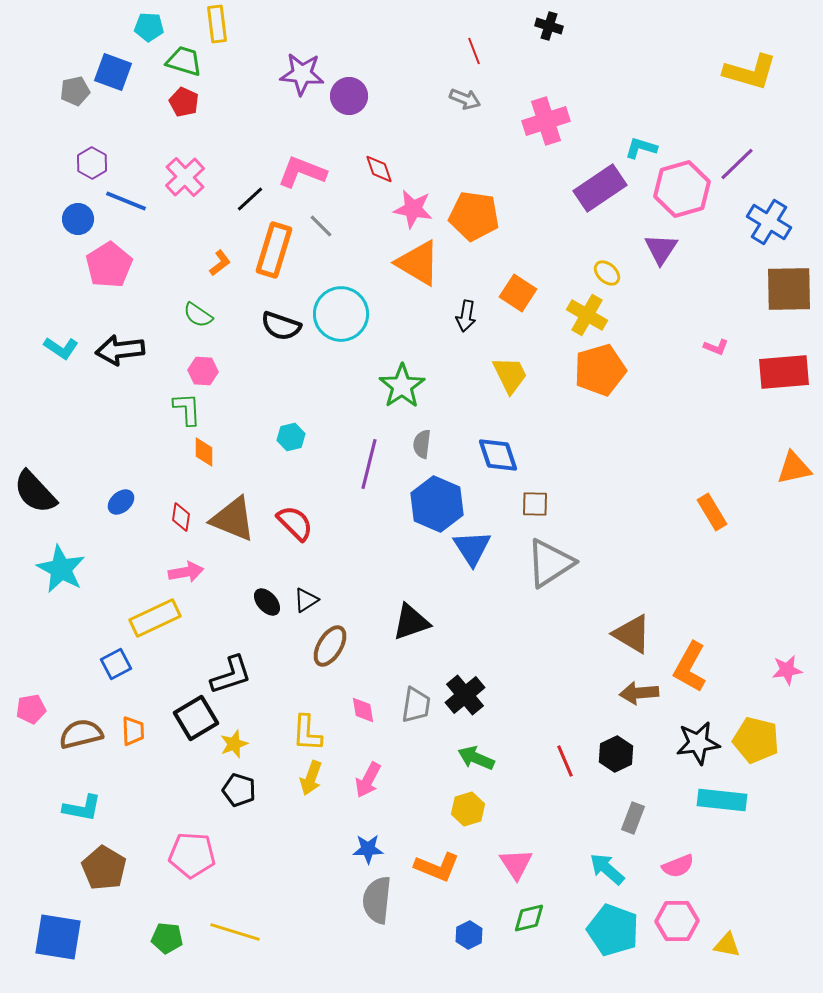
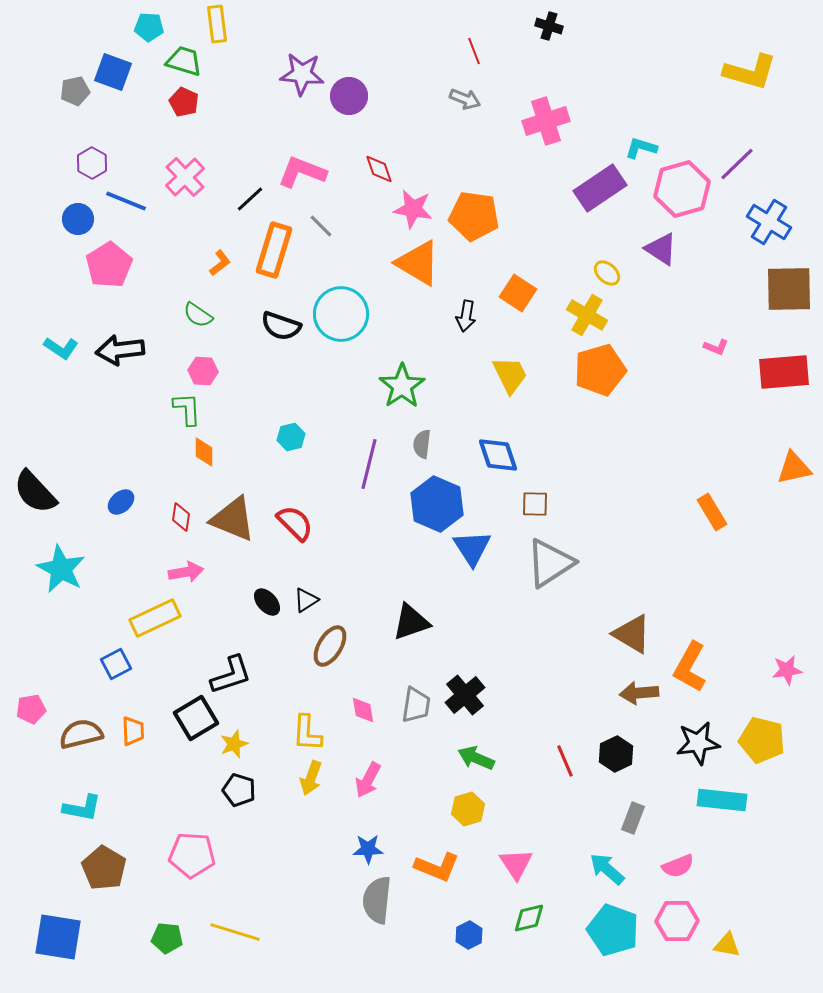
purple triangle at (661, 249): rotated 30 degrees counterclockwise
yellow pentagon at (756, 740): moved 6 px right
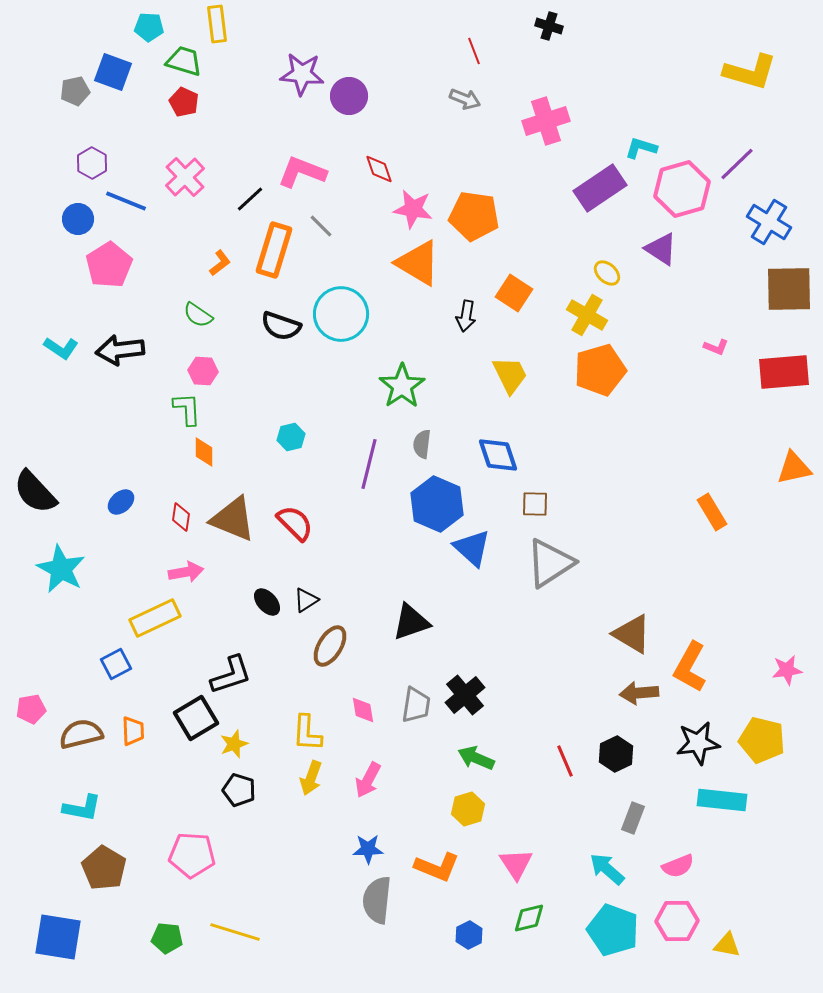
orange square at (518, 293): moved 4 px left
blue triangle at (472, 548): rotated 15 degrees counterclockwise
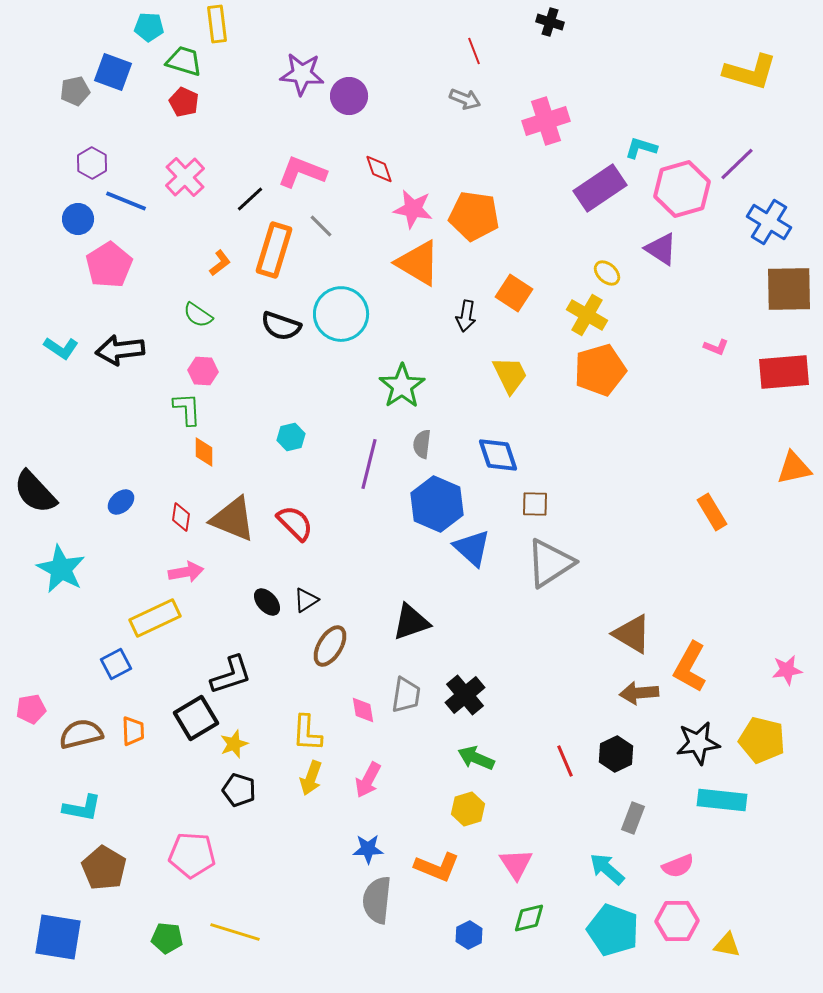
black cross at (549, 26): moved 1 px right, 4 px up
gray trapezoid at (416, 705): moved 10 px left, 10 px up
